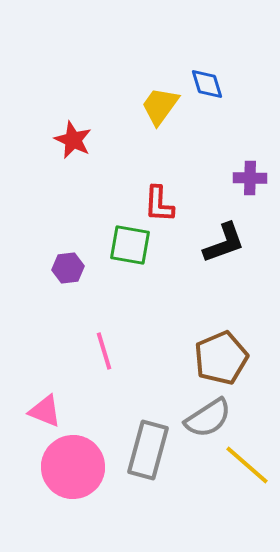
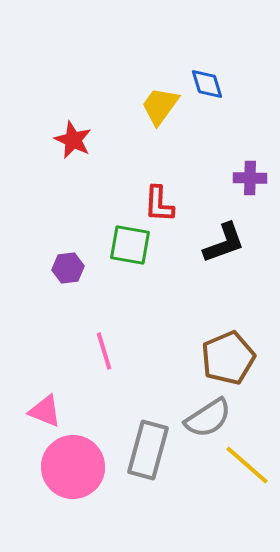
brown pentagon: moved 7 px right
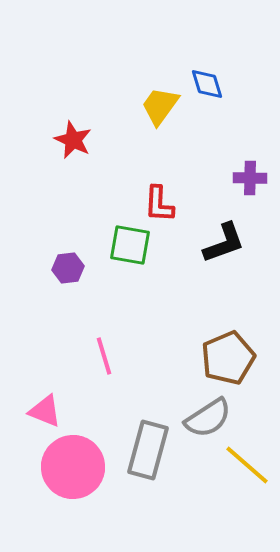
pink line: moved 5 px down
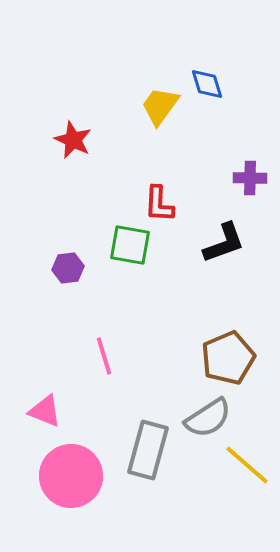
pink circle: moved 2 px left, 9 px down
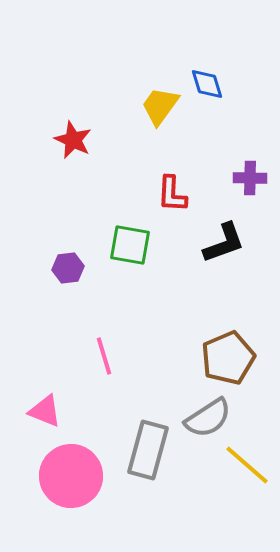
red L-shape: moved 13 px right, 10 px up
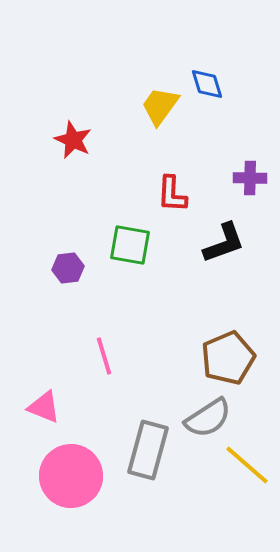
pink triangle: moved 1 px left, 4 px up
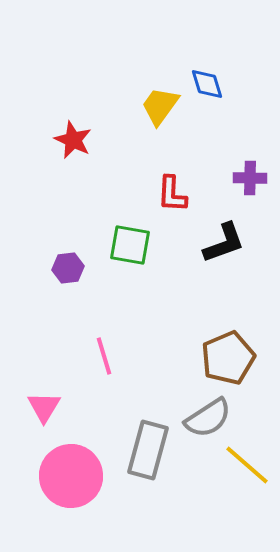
pink triangle: rotated 39 degrees clockwise
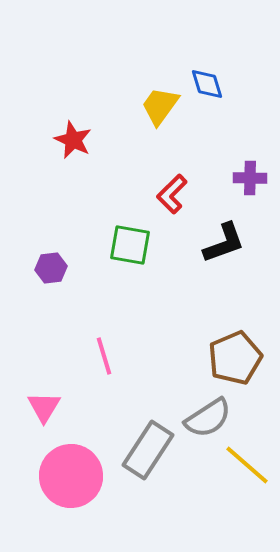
red L-shape: rotated 42 degrees clockwise
purple hexagon: moved 17 px left
brown pentagon: moved 7 px right
gray rectangle: rotated 18 degrees clockwise
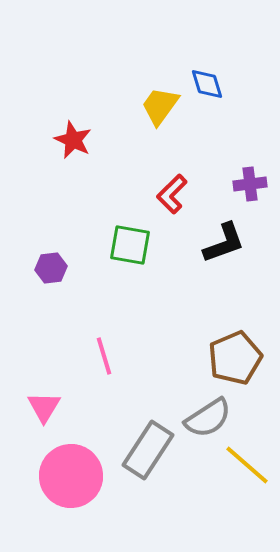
purple cross: moved 6 px down; rotated 8 degrees counterclockwise
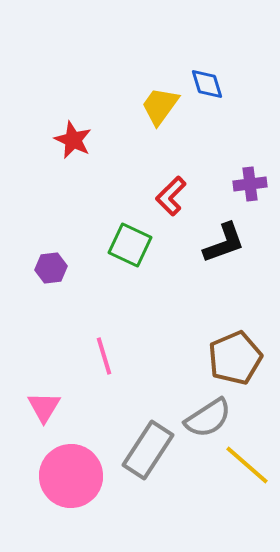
red L-shape: moved 1 px left, 2 px down
green square: rotated 15 degrees clockwise
